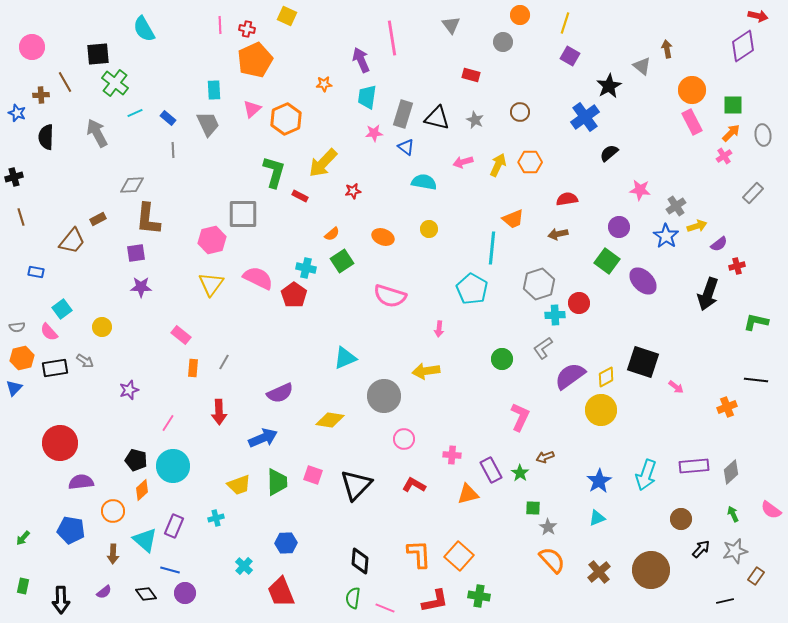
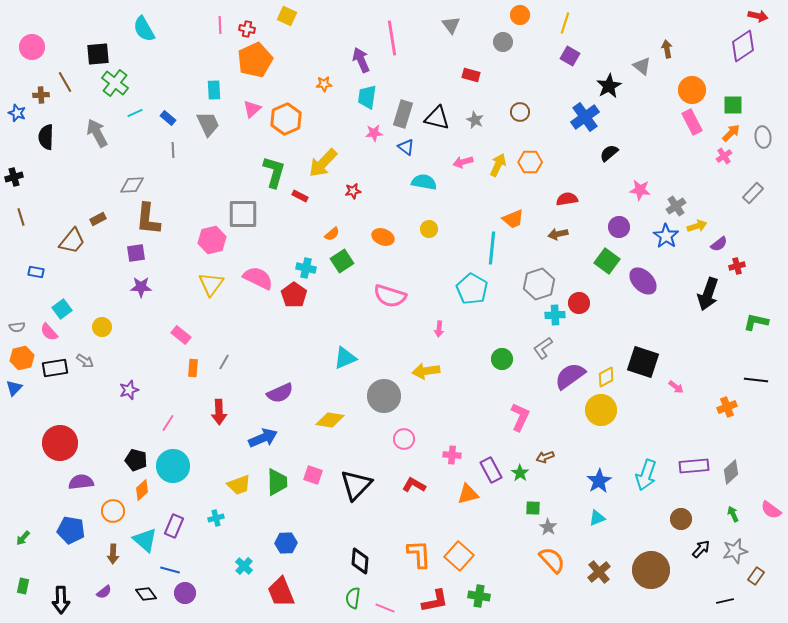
gray ellipse at (763, 135): moved 2 px down
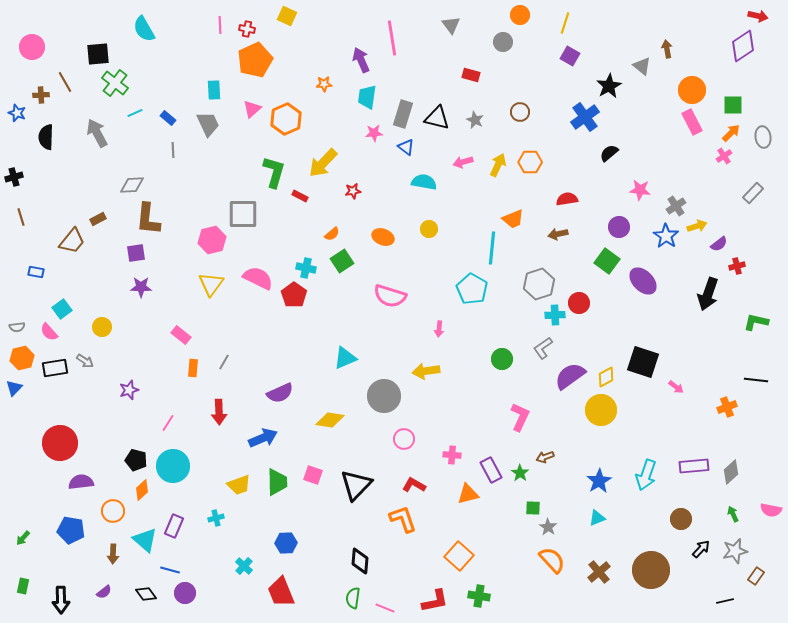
pink semicircle at (771, 510): rotated 25 degrees counterclockwise
orange L-shape at (419, 554): moved 16 px left, 35 px up; rotated 16 degrees counterclockwise
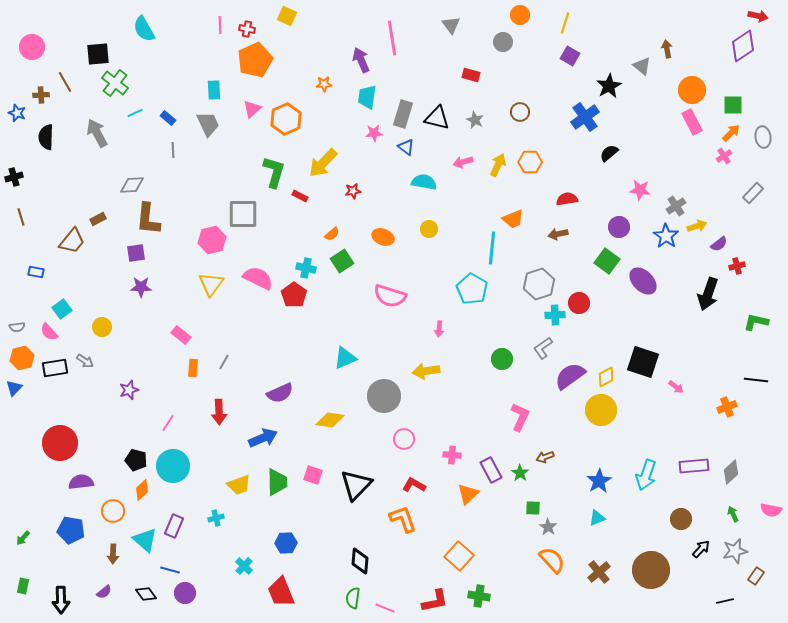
orange triangle at (468, 494): rotated 30 degrees counterclockwise
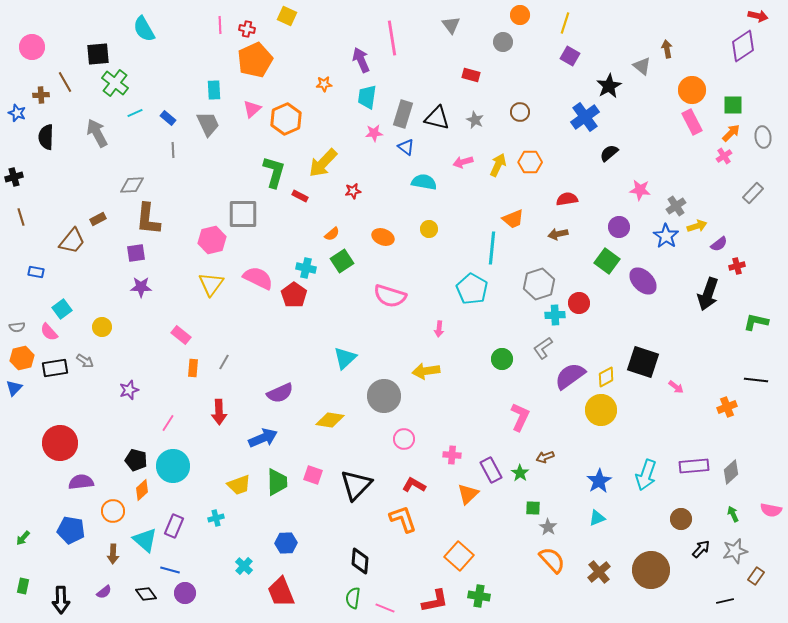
cyan triangle at (345, 358): rotated 20 degrees counterclockwise
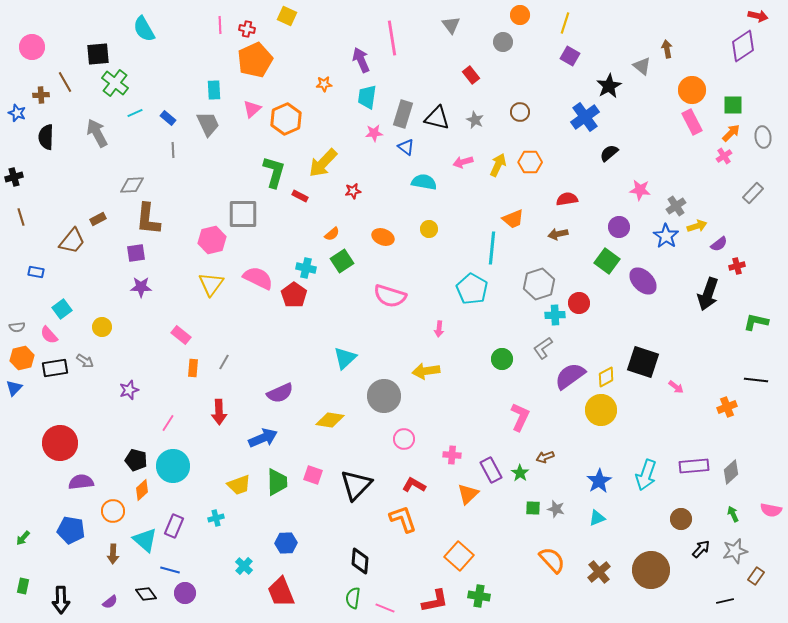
red rectangle at (471, 75): rotated 36 degrees clockwise
pink semicircle at (49, 332): moved 3 px down
gray star at (548, 527): moved 8 px right, 18 px up; rotated 18 degrees counterclockwise
purple semicircle at (104, 592): moved 6 px right, 10 px down
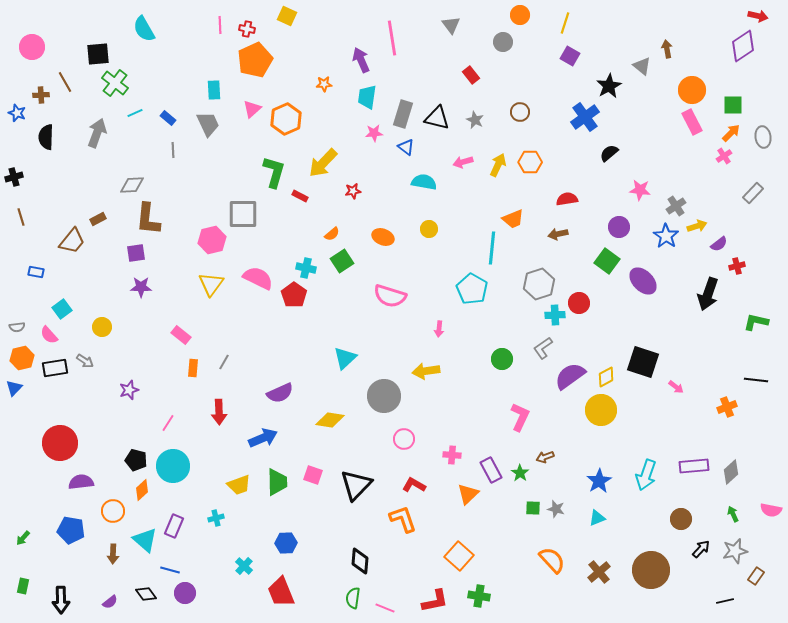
gray arrow at (97, 133): rotated 48 degrees clockwise
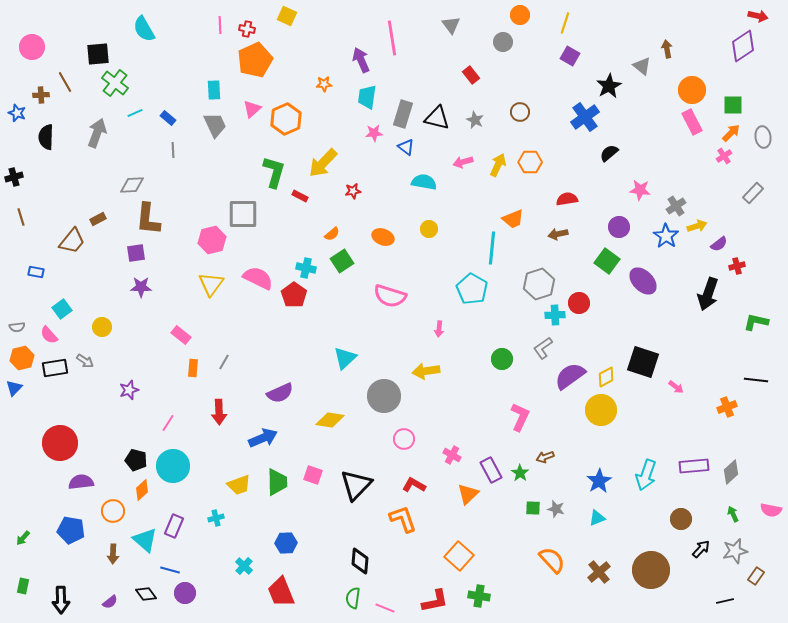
gray trapezoid at (208, 124): moved 7 px right, 1 px down
pink cross at (452, 455): rotated 24 degrees clockwise
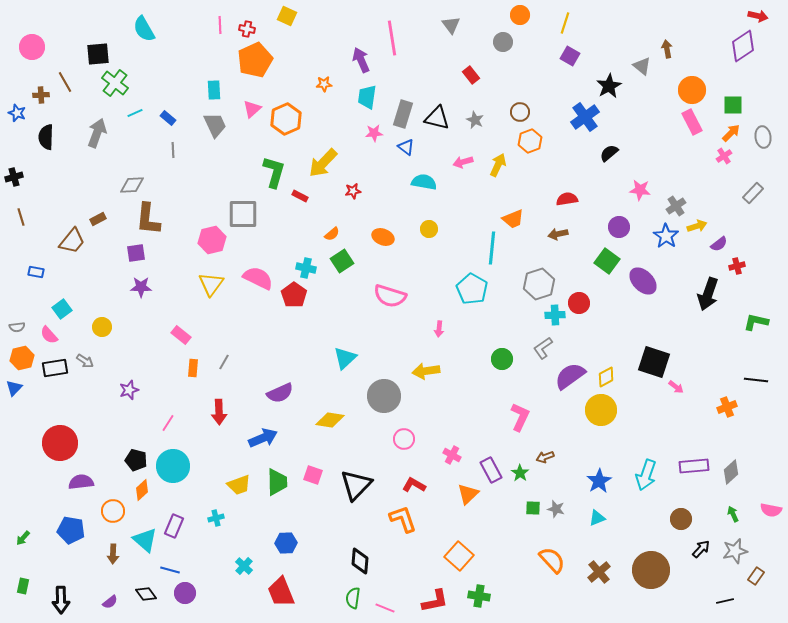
orange hexagon at (530, 162): moved 21 px up; rotated 20 degrees counterclockwise
black square at (643, 362): moved 11 px right
